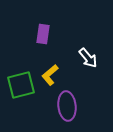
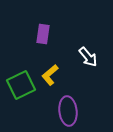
white arrow: moved 1 px up
green square: rotated 12 degrees counterclockwise
purple ellipse: moved 1 px right, 5 px down
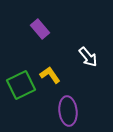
purple rectangle: moved 3 px left, 5 px up; rotated 48 degrees counterclockwise
yellow L-shape: rotated 95 degrees clockwise
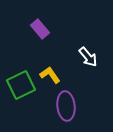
purple ellipse: moved 2 px left, 5 px up
